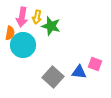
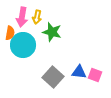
green star: moved 1 px right, 6 px down
pink square: moved 11 px down
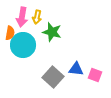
blue triangle: moved 3 px left, 3 px up
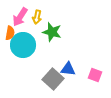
pink arrow: moved 2 px left; rotated 24 degrees clockwise
blue triangle: moved 8 px left
gray square: moved 2 px down
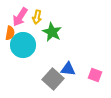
green star: rotated 12 degrees clockwise
